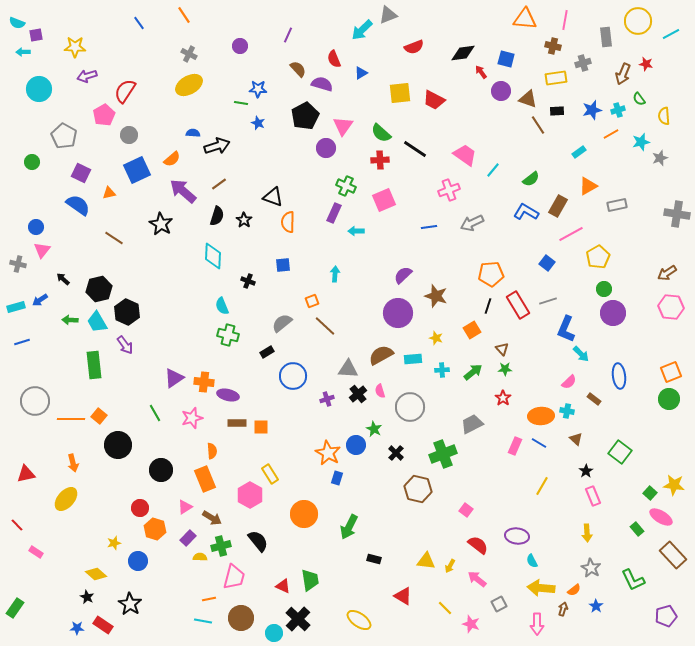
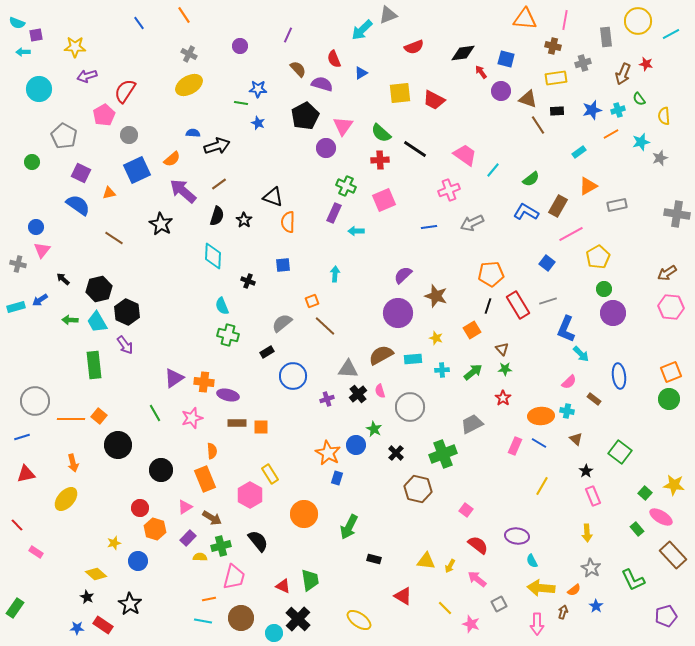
blue line at (22, 342): moved 95 px down
green square at (650, 493): moved 5 px left
brown arrow at (563, 609): moved 3 px down
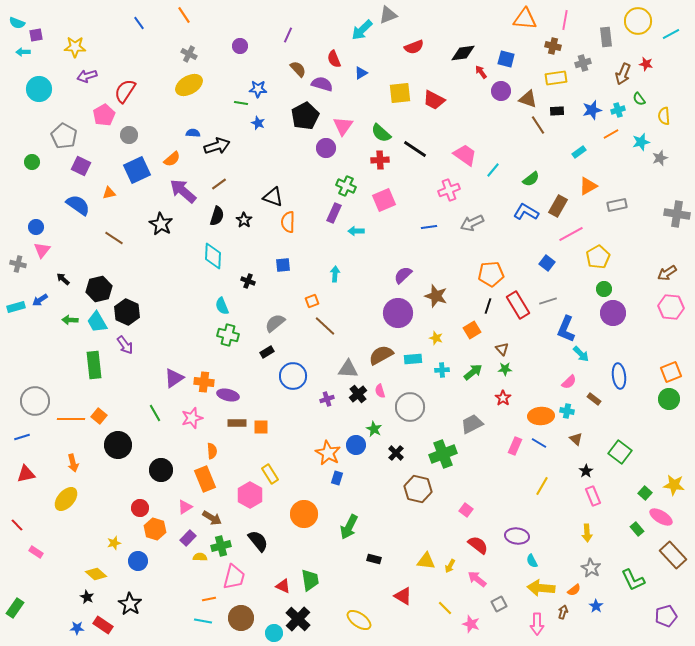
purple square at (81, 173): moved 7 px up
gray semicircle at (282, 323): moved 7 px left
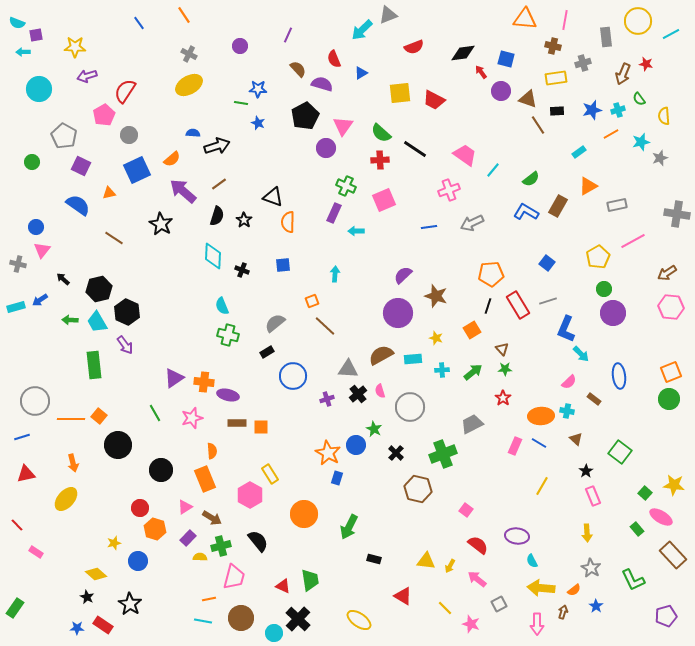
pink line at (571, 234): moved 62 px right, 7 px down
black cross at (248, 281): moved 6 px left, 11 px up
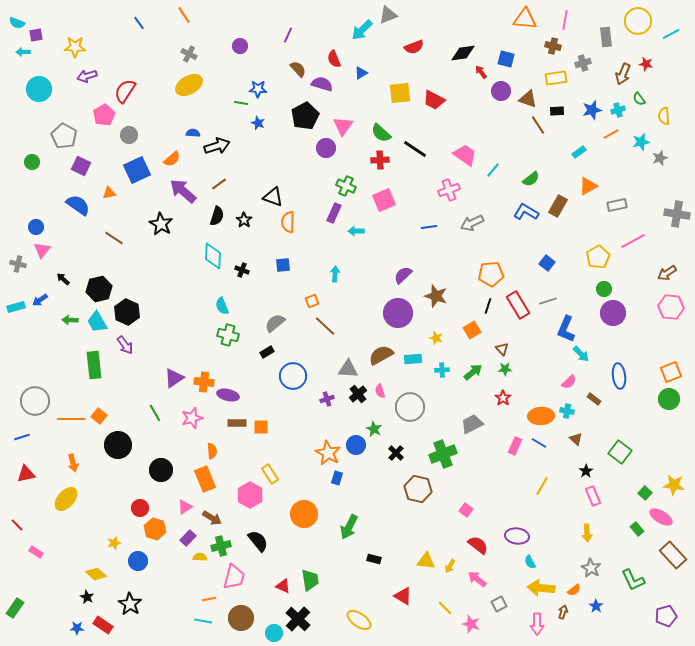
cyan semicircle at (532, 561): moved 2 px left, 1 px down
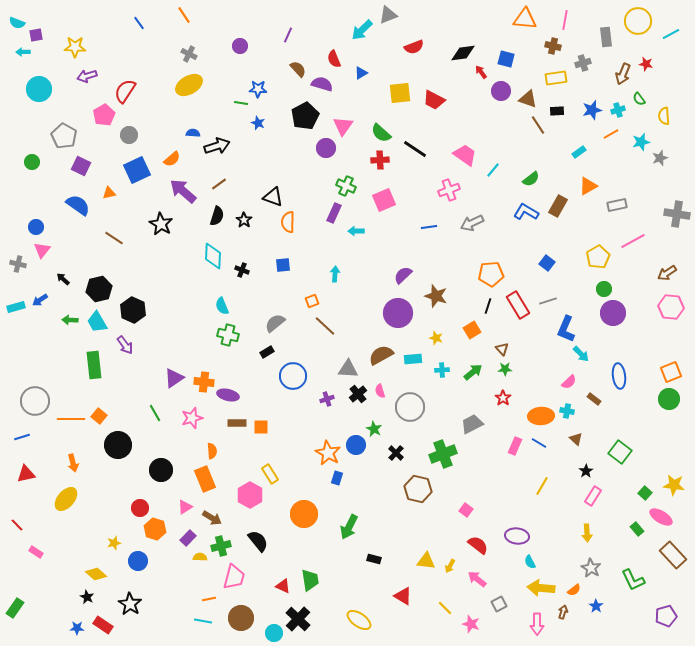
black hexagon at (127, 312): moved 6 px right, 2 px up
pink rectangle at (593, 496): rotated 54 degrees clockwise
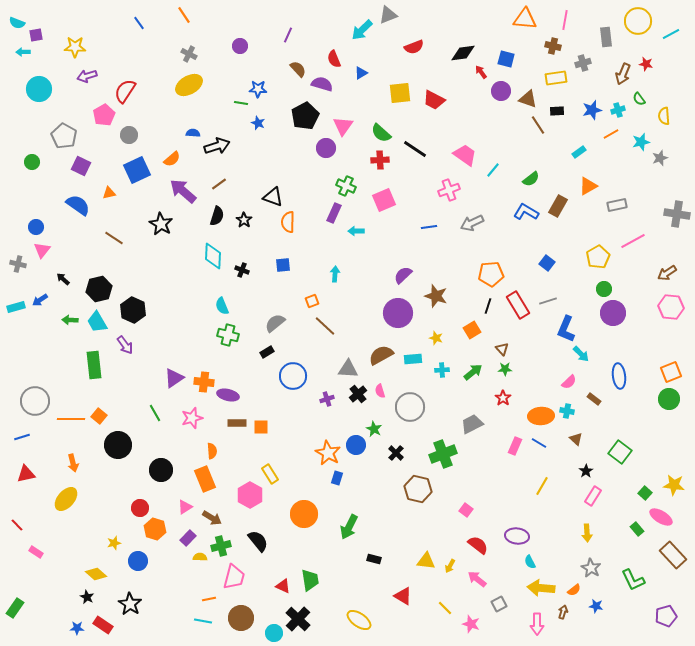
blue star at (596, 606): rotated 24 degrees counterclockwise
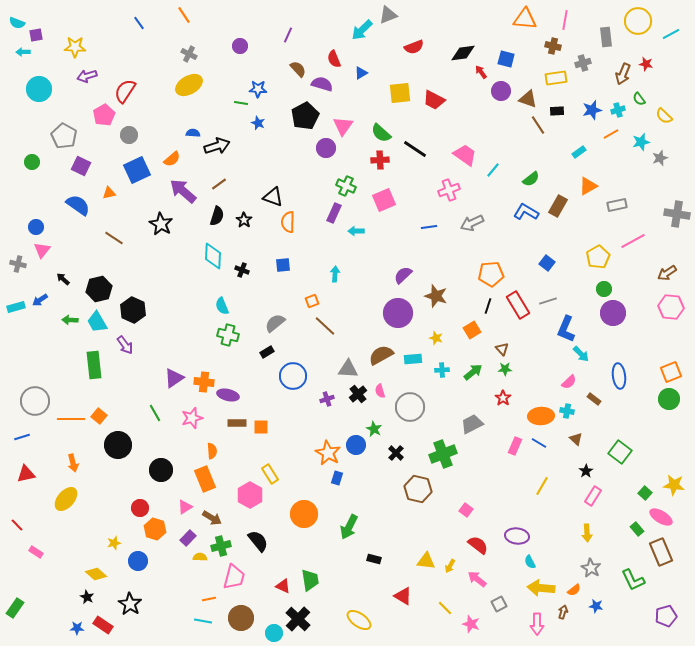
yellow semicircle at (664, 116): rotated 42 degrees counterclockwise
brown rectangle at (673, 555): moved 12 px left, 3 px up; rotated 20 degrees clockwise
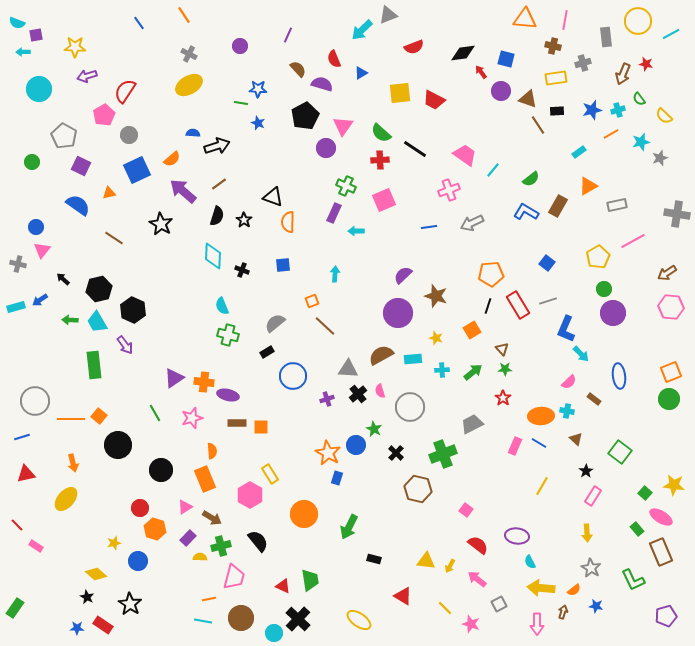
pink rectangle at (36, 552): moved 6 px up
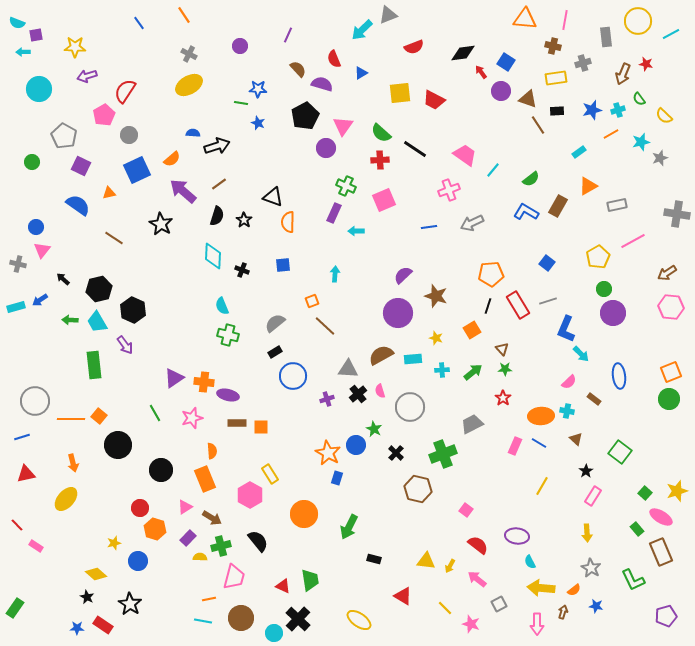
blue square at (506, 59): moved 3 px down; rotated 18 degrees clockwise
black rectangle at (267, 352): moved 8 px right
yellow star at (674, 485): moved 3 px right, 6 px down; rotated 25 degrees counterclockwise
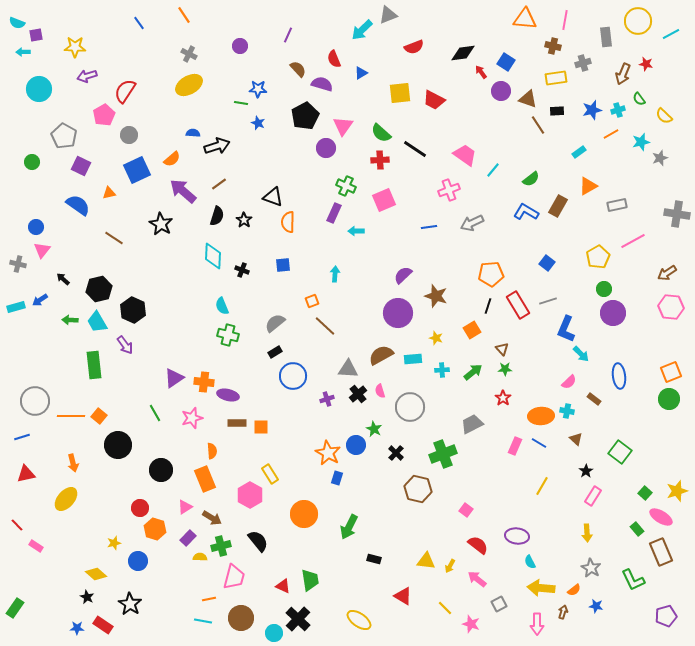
orange line at (71, 419): moved 3 px up
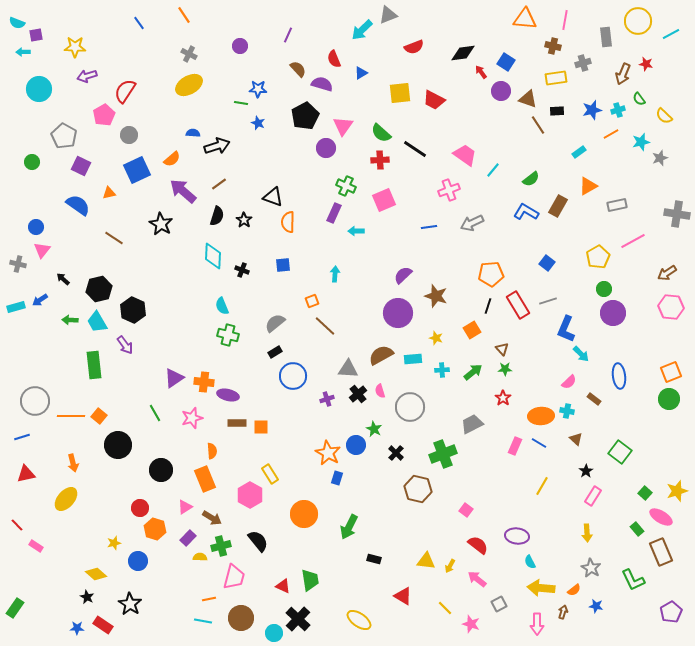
purple pentagon at (666, 616): moved 5 px right, 4 px up; rotated 15 degrees counterclockwise
